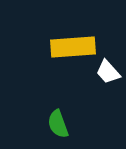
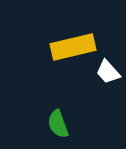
yellow rectangle: rotated 9 degrees counterclockwise
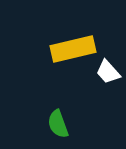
yellow rectangle: moved 2 px down
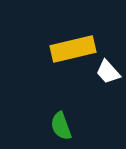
green semicircle: moved 3 px right, 2 px down
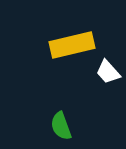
yellow rectangle: moved 1 px left, 4 px up
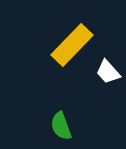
yellow rectangle: rotated 33 degrees counterclockwise
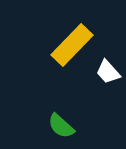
green semicircle: rotated 28 degrees counterclockwise
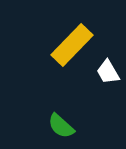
white trapezoid: rotated 12 degrees clockwise
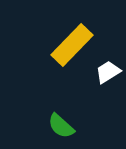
white trapezoid: rotated 88 degrees clockwise
